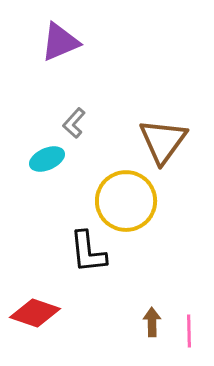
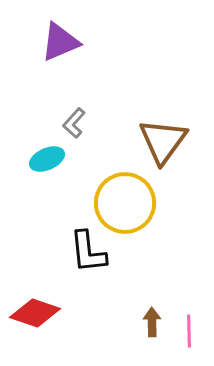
yellow circle: moved 1 px left, 2 px down
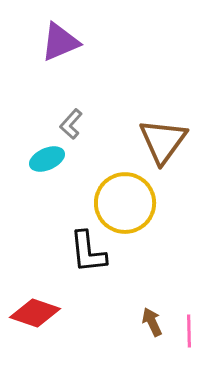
gray L-shape: moved 3 px left, 1 px down
brown arrow: rotated 24 degrees counterclockwise
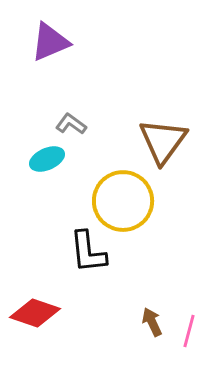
purple triangle: moved 10 px left
gray L-shape: rotated 84 degrees clockwise
yellow circle: moved 2 px left, 2 px up
pink line: rotated 16 degrees clockwise
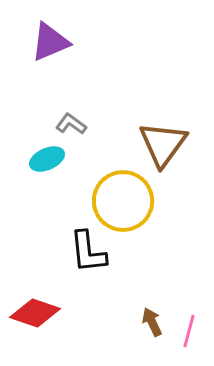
brown triangle: moved 3 px down
